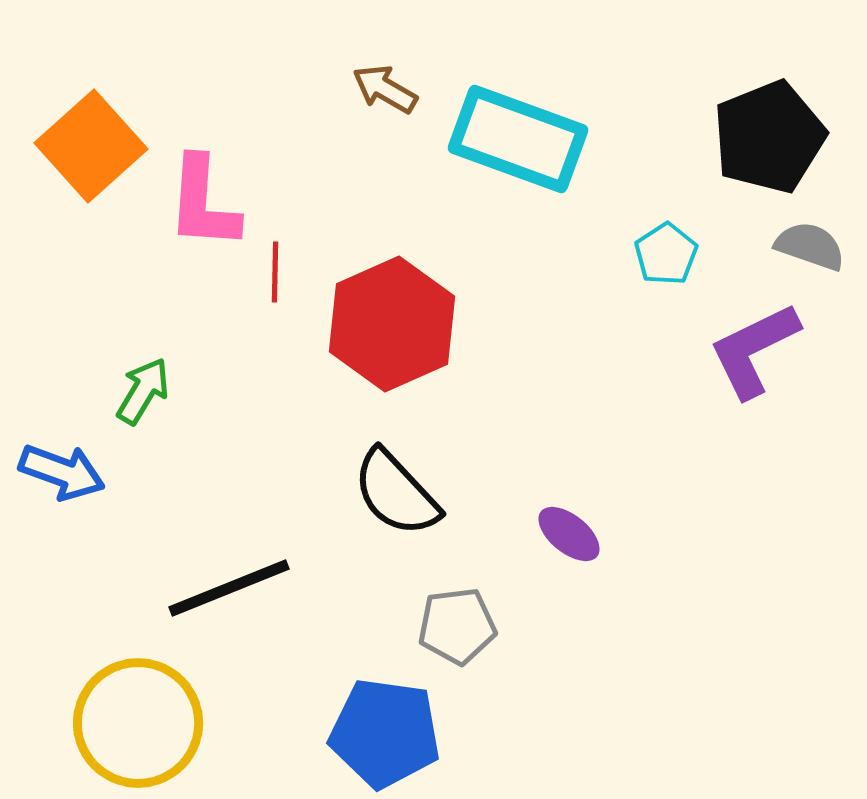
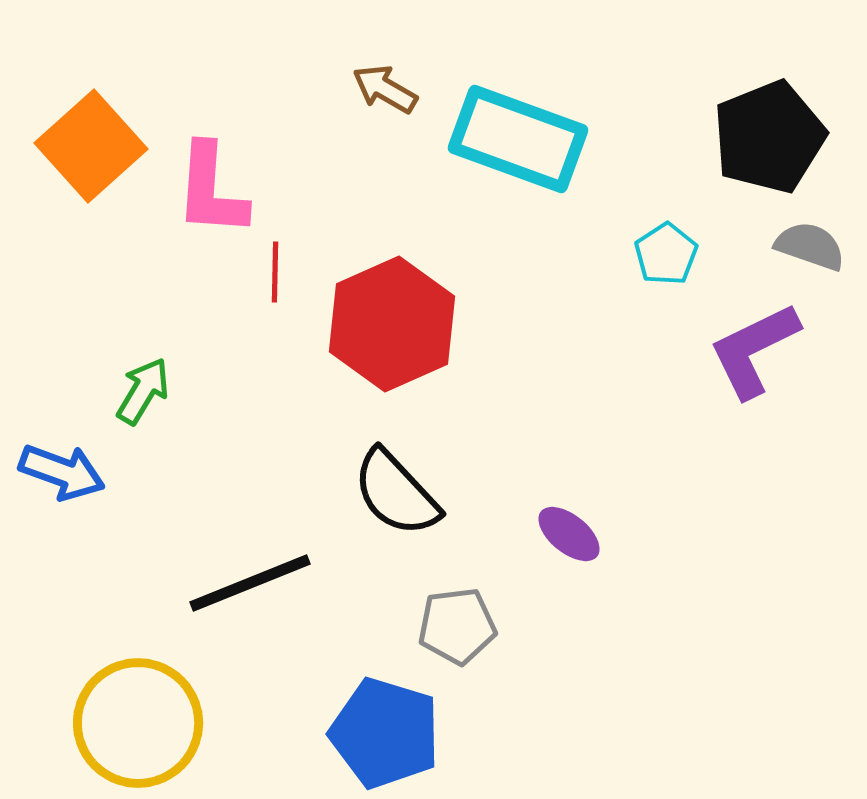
pink L-shape: moved 8 px right, 13 px up
black line: moved 21 px right, 5 px up
blue pentagon: rotated 9 degrees clockwise
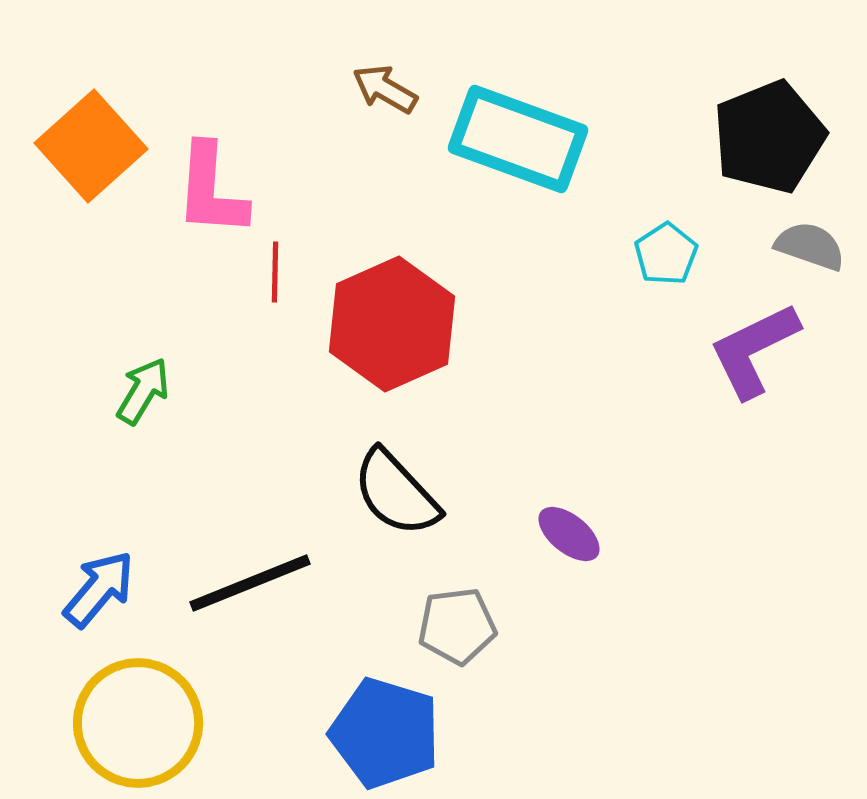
blue arrow: moved 37 px right, 117 px down; rotated 70 degrees counterclockwise
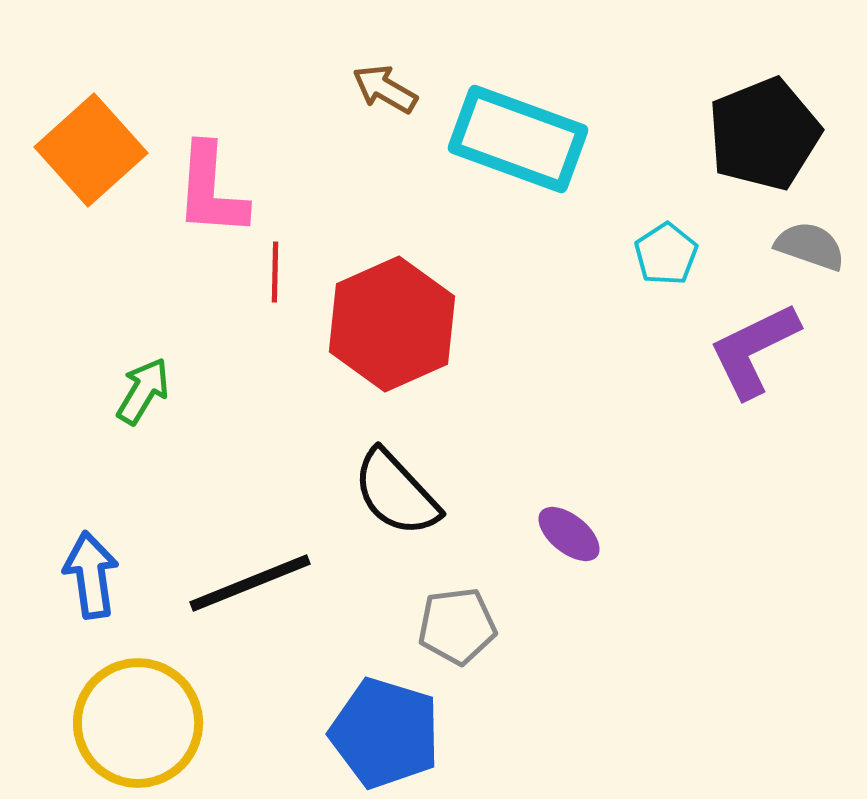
black pentagon: moved 5 px left, 3 px up
orange square: moved 4 px down
blue arrow: moved 8 px left, 14 px up; rotated 48 degrees counterclockwise
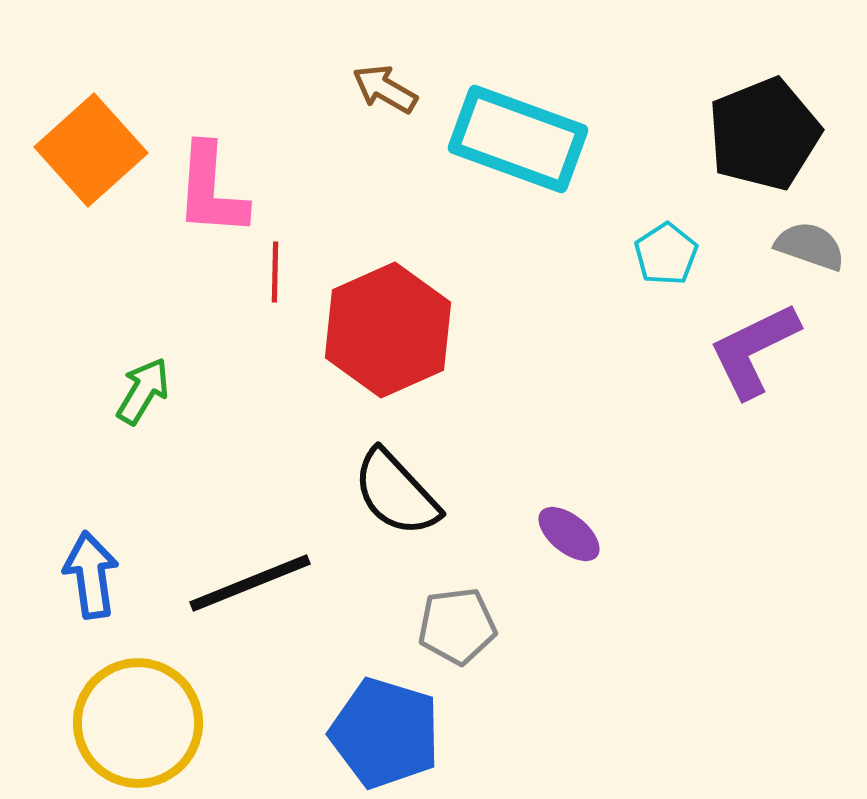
red hexagon: moved 4 px left, 6 px down
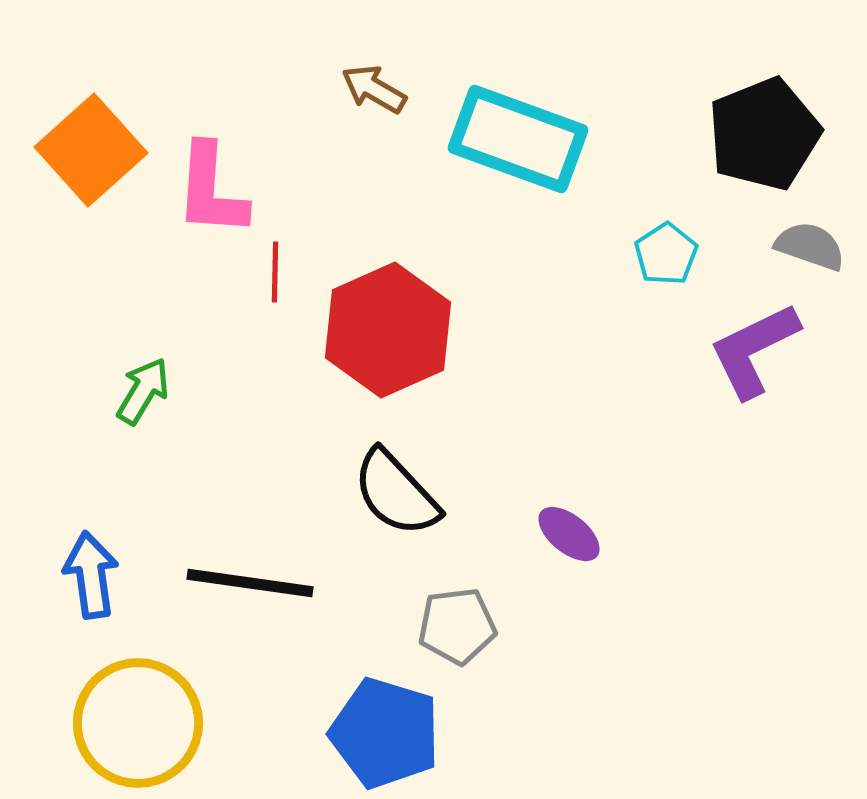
brown arrow: moved 11 px left
black line: rotated 30 degrees clockwise
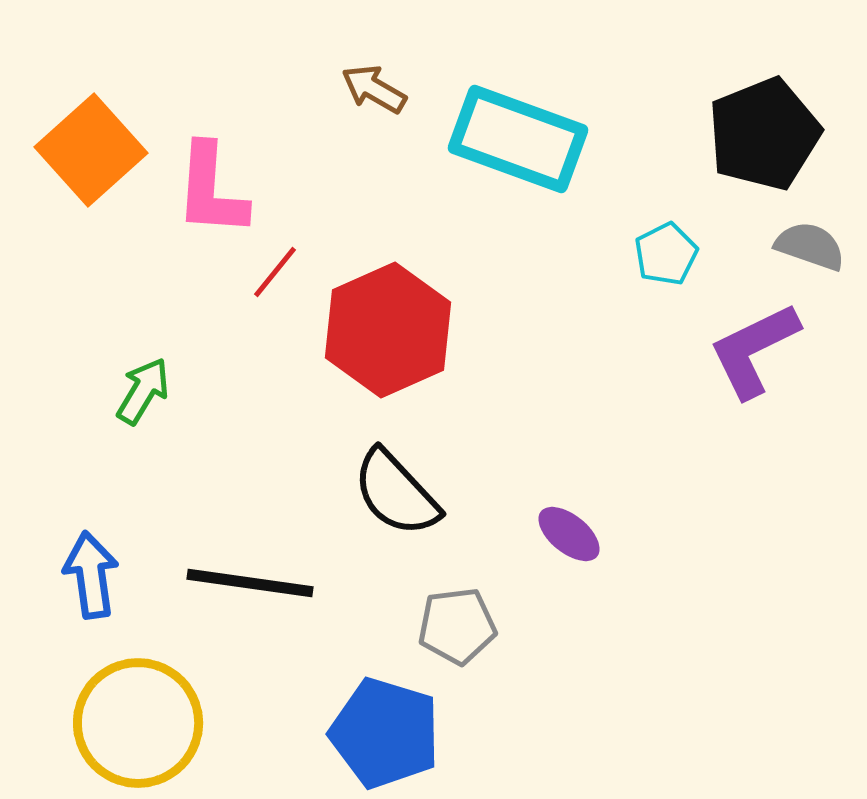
cyan pentagon: rotated 6 degrees clockwise
red line: rotated 38 degrees clockwise
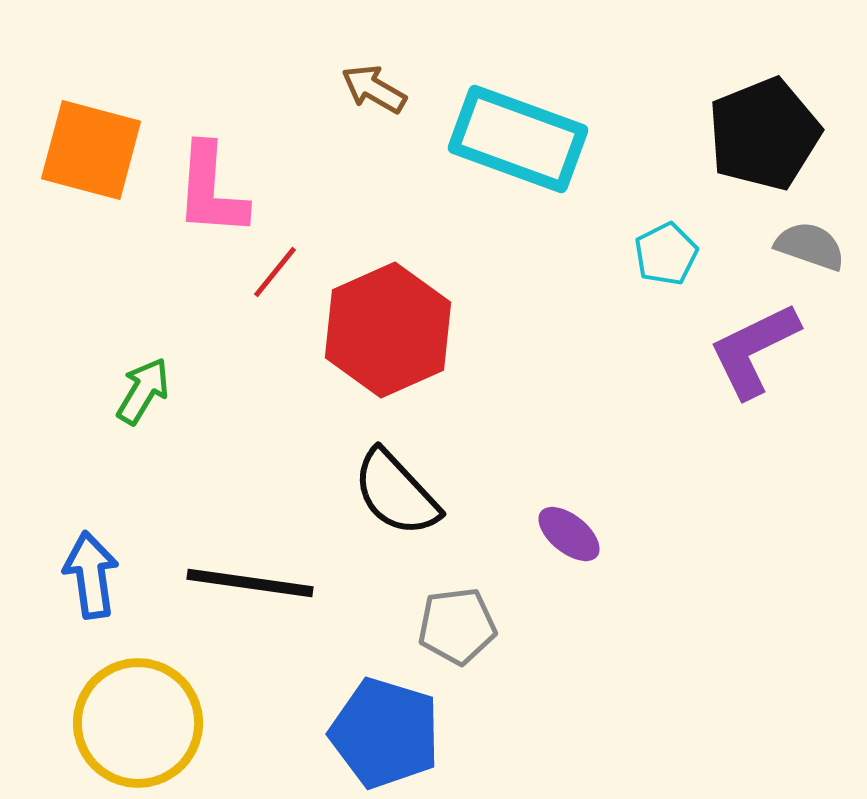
orange square: rotated 33 degrees counterclockwise
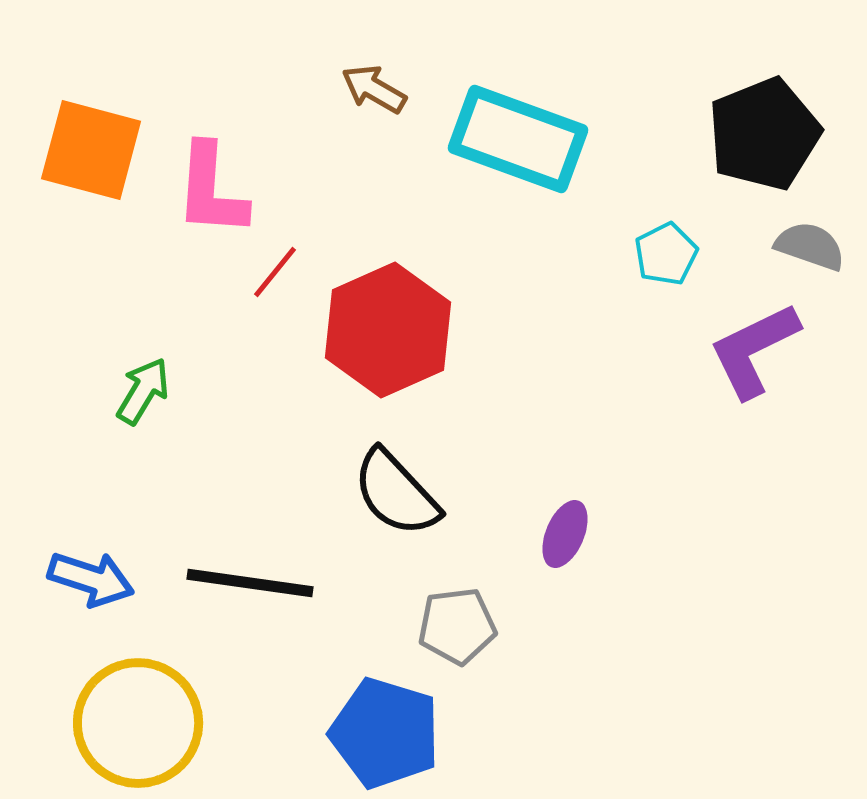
purple ellipse: moved 4 px left; rotated 74 degrees clockwise
blue arrow: moved 4 px down; rotated 116 degrees clockwise
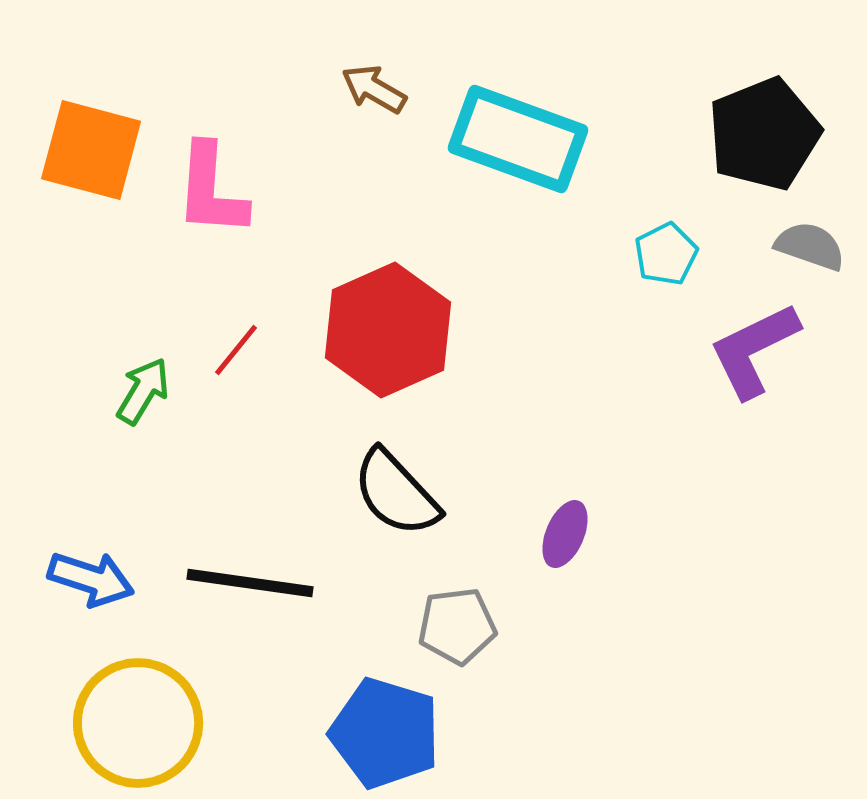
red line: moved 39 px left, 78 px down
